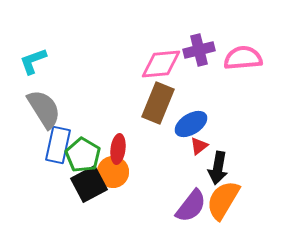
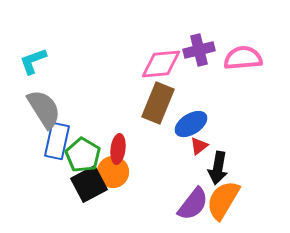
blue rectangle: moved 1 px left, 4 px up
purple semicircle: moved 2 px right, 2 px up
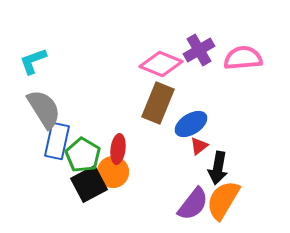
purple cross: rotated 16 degrees counterclockwise
pink diamond: rotated 27 degrees clockwise
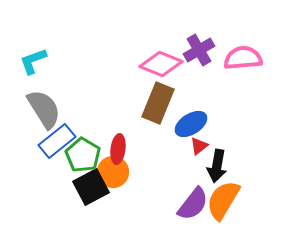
blue rectangle: rotated 39 degrees clockwise
black arrow: moved 1 px left, 2 px up
black square: moved 2 px right, 3 px down
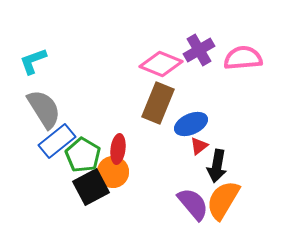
blue ellipse: rotated 8 degrees clockwise
purple semicircle: rotated 78 degrees counterclockwise
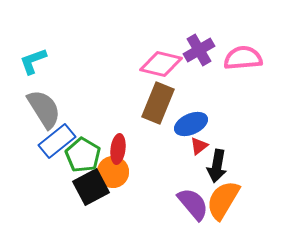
pink diamond: rotated 9 degrees counterclockwise
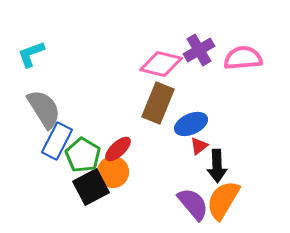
cyan L-shape: moved 2 px left, 7 px up
blue rectangle: rotated 24 degrees counterclockwise
red ellipse: rotated 40 degrees clockwise
black arrow: rotated 12 degrees counterclockwise
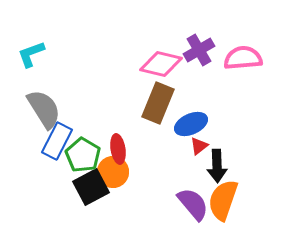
red ellipse: rotated 56 degrees counterclockwise
orange semicircle: rotated 12 degrees counterclockwise
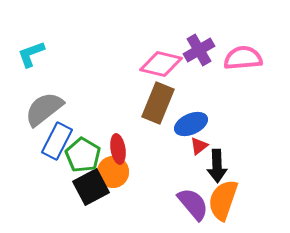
gray semicircle: rotated 96 degrees counterclockwise
